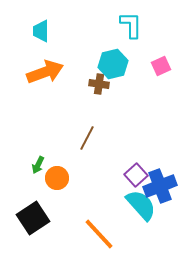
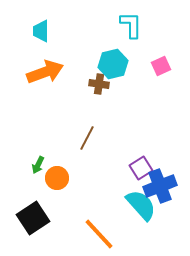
purple square: moved 5 px right, 7 px up; rotated 10 degrees clockwise
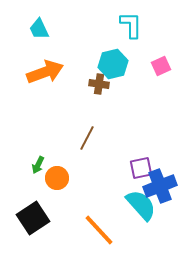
cyan trapezoid: moved 2 px left, 2 px up; rotated 25 degrees counterclockwise
purple square: rotated 20 degrees clockwise
orange line: moved 4 px up
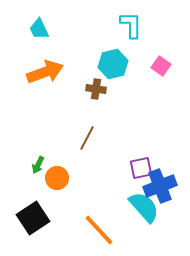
pink square: rotated 30 degrees counterclockwise
brown cross: moved 3 px left, 5 px down
cyan semicircle: moved 3 px right, 2 px down
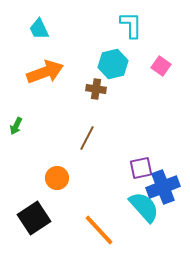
green arrow: moved 22 px left, 39 px up
blue cross: moved 3 px right, 1 px down
black square: moved 1 px right
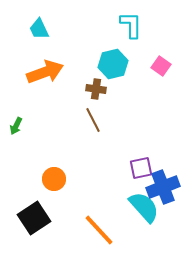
brown line: moved 6 px right, 18 px up; rotated 55 degrees counterclockwise
orange circle: moved 3 px left, 1 px down
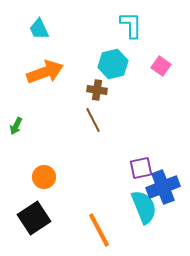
brown cross: moved 1 px right, 1 px down
orange circle: moved 10 px left, 2 px up
cyan semicircle: rotated 20 degrees clockwise
orange line: rotated 15 degrees clockwise
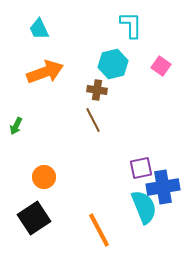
blue cross: rotated 12 degrees clockwise
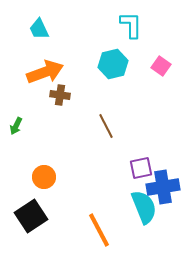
brown cross: moved 37 px left, 5 px down
brown line: moved 13 px right, 6 px down
black square: moved 3 px left, 2 px up
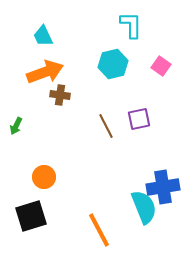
cyan trapezoid: moved 4 px right, 7 px down
purple square: moved 2 px left, 49 px up
black square: rotated 16 degrees clockwise
